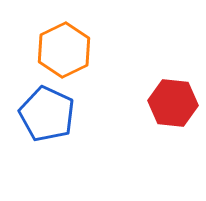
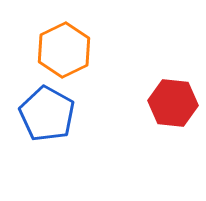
blue pentagon: rotated 4 degrees clockwise
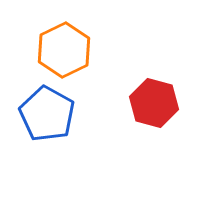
red hexagon: moved 19 px left; rotated 9 degrees clockwise
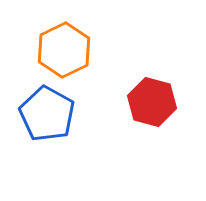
red hexagon: moved 2 px left, 1 px up
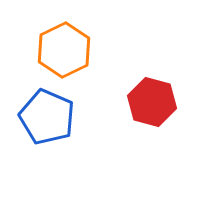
blue pentagon: moved 3 px down; rotated 6 degrees counterclockwise
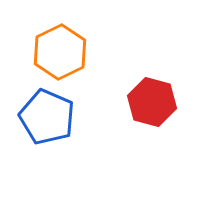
orange hexagon: moved 4 px left, 2 px down
